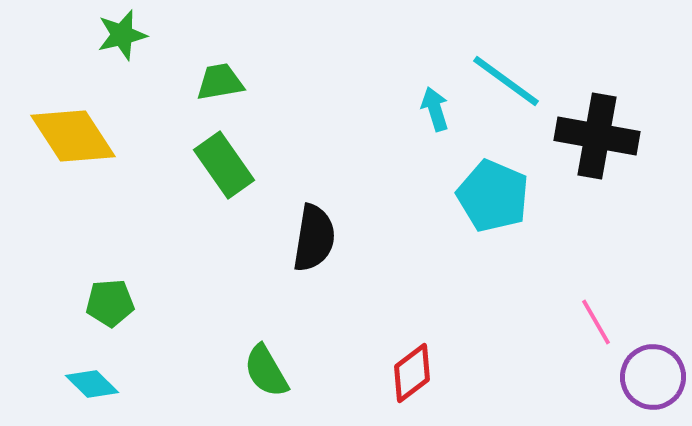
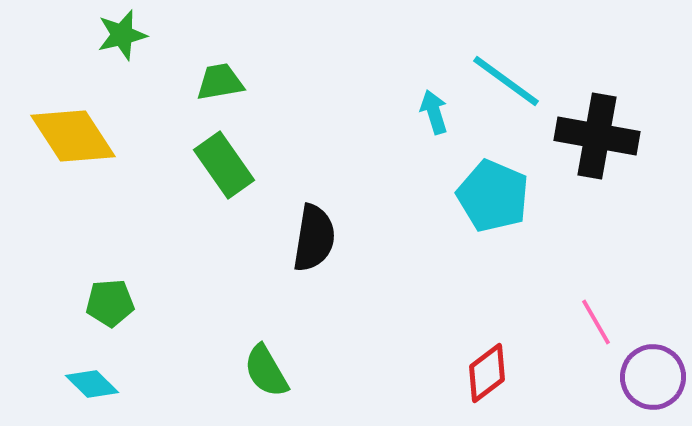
cyan arrow: moved 1 px left, 3 px down
red diamond: moved 75 px right
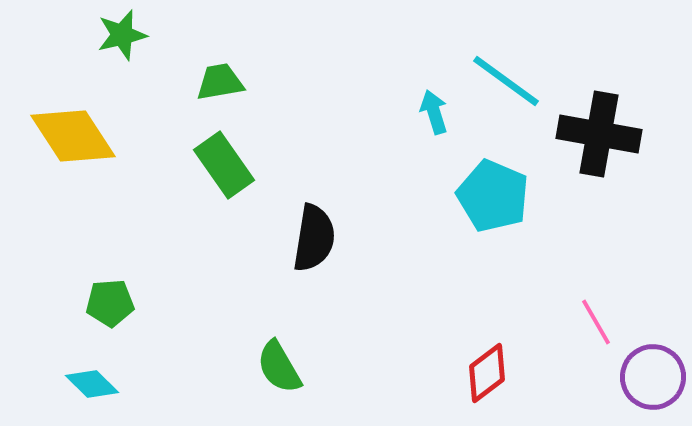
black cross: moved 2 px right, 2 px up
green semicircle: moved 13 px right, 4 px up
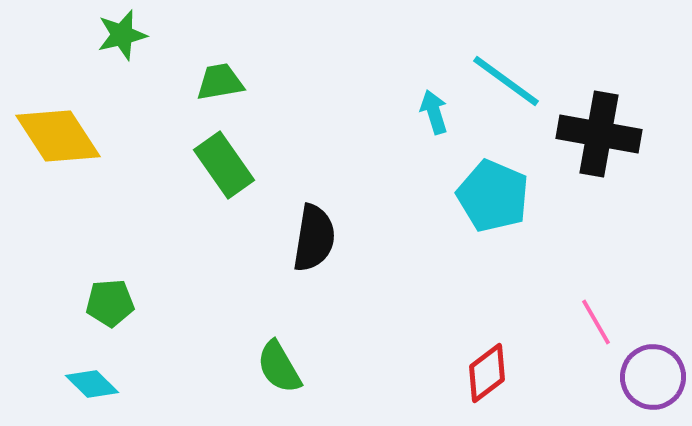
yellow diamond: moved 15 px left
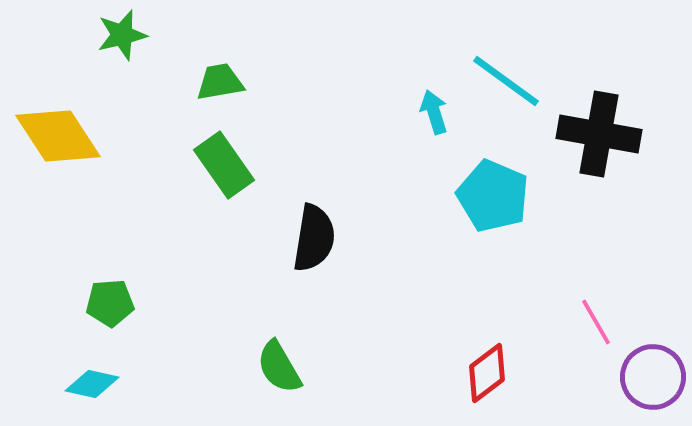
cyan diamond: rotated 32 degrees counterclockwise
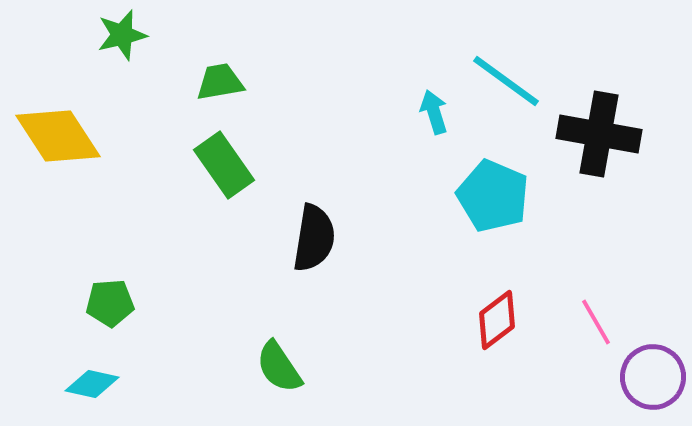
green semicircle: rotated 4 degrees counterclockwise
red diamond: moved 10 px right, 53 px up
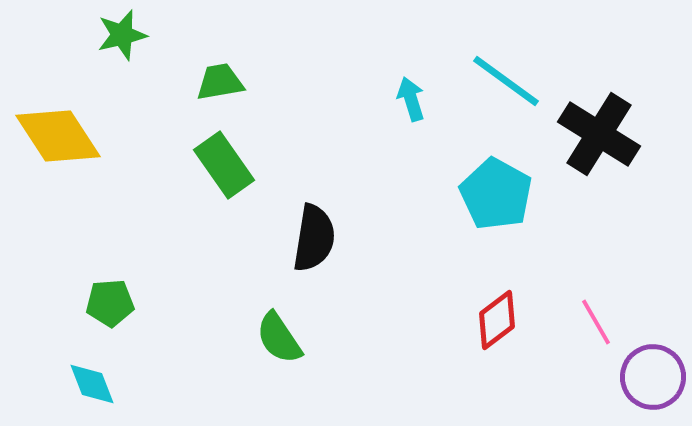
cyan arrow: moved 23 px left, 13 px up
black cross: rotated 22 degrees clockwise
cyan pentagon: moved 3 px right, 2 px up; rotated 6 degrees clockwise
green semicircle: moved 29 px up
cyan diamond: rotated 56 degrees clockwise
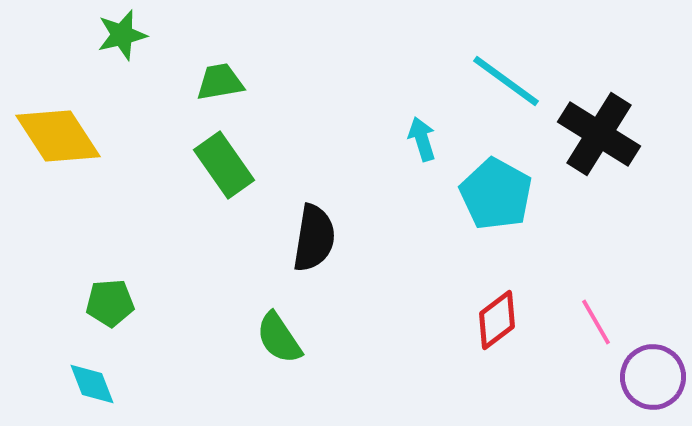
cyan arrow: moved 11 px right, 40 px down
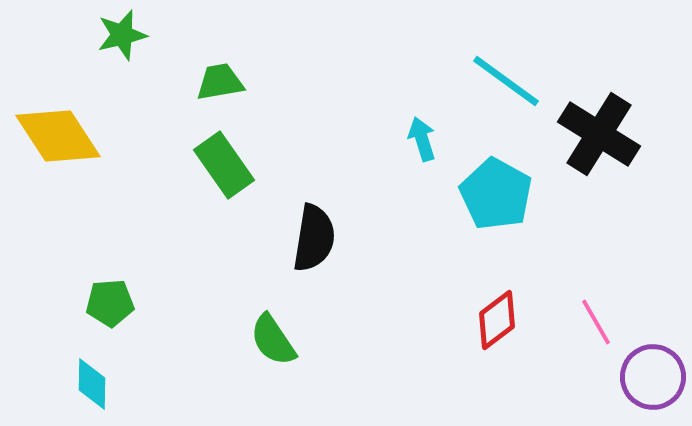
green semicircle: moved 6 px left, 2 px down
cyan diamond: rotated 22 degrees clockwise
